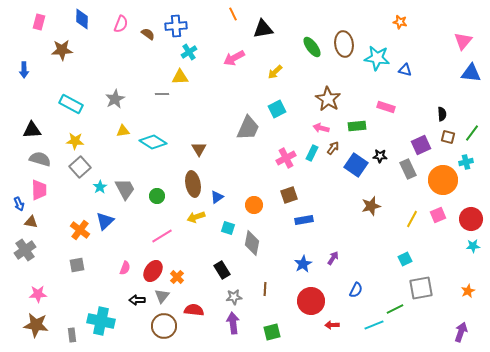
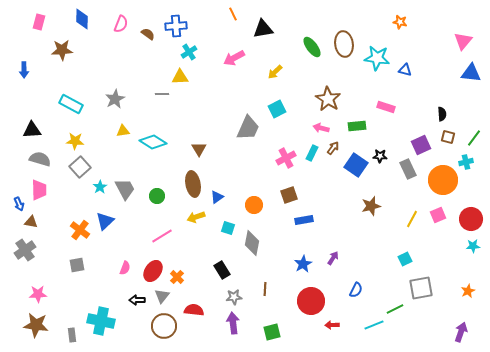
green line at (472, 133): moved 2 px right, 5 px down
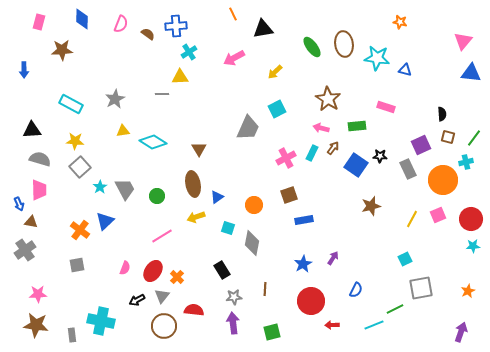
black arrow at (137, 300): rotated 28 degrees counterclockwise
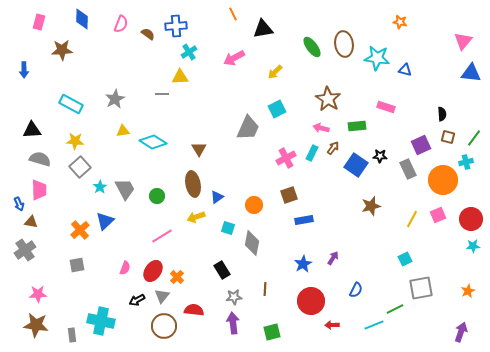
orange cross at (80, 230): rotated 12 degrees clockwise
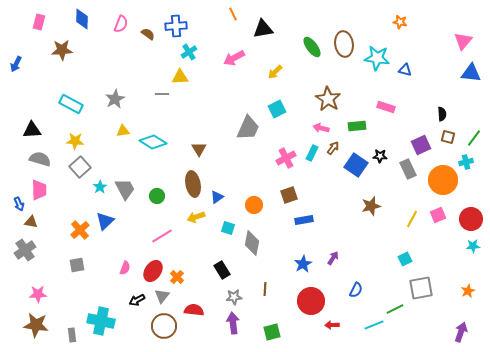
blue arrow at (24, 70): moved 8 px left, 6 px up; rotated 28 degrees clockwise
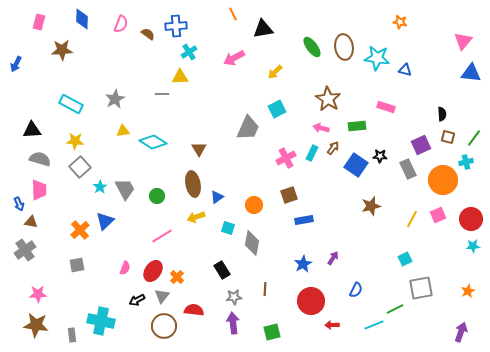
brown ellipse at (344, 44): moved 3 px down
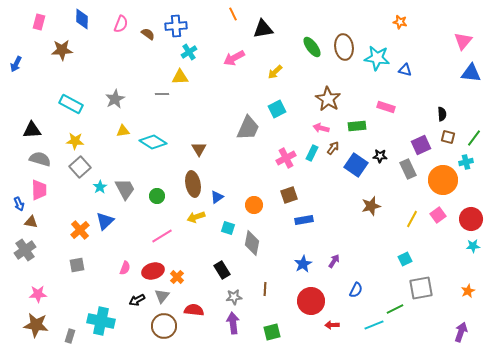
pink square at (438, 215): rotated 14 degrees counterclockwise
purple arrow at (333, 258): moved 1 px right, 3 px down
red ellipse at (153, 271): rotated 40 degrees clockwise
gray rectangle at (72, 335): moved 2 px left, 1 px down; rotated 24 degrees clockwise
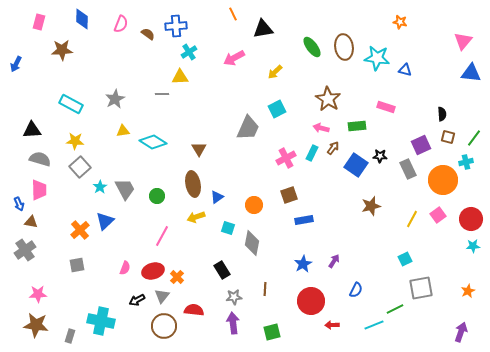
pink line at (162, 236): rotated 30 degrees counterclockwise
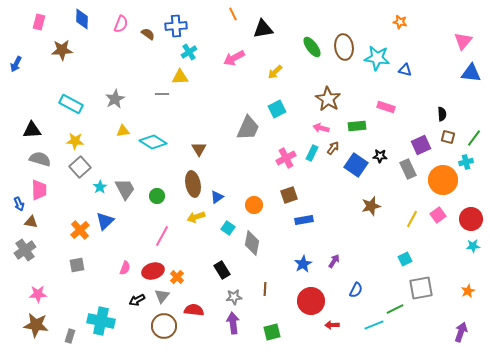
cyan square at (228, 228): rotated 16 degrees clockwise
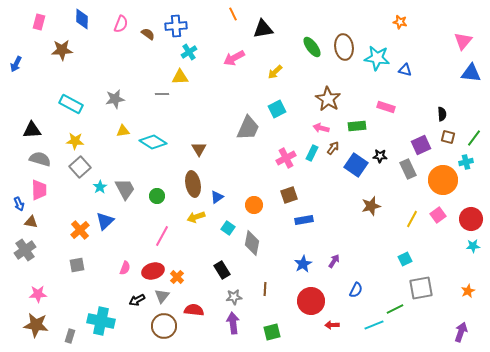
gray star at (115, 99): rotated 18 degrees clockwise
